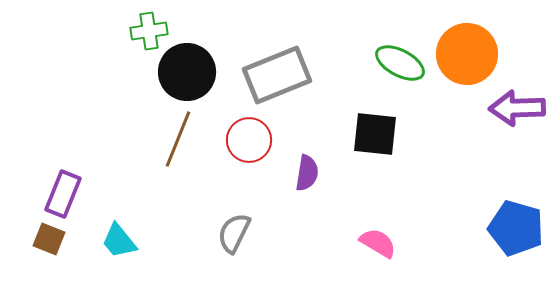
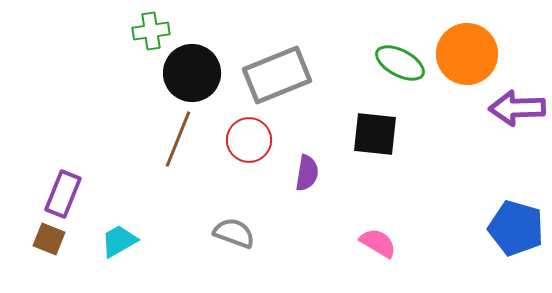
green cross: moved 2 px right
black circle: moved 5 px right, 1 px down
gray semicircle: rotated 84 degrees clockwise
cyan trapezoid: rotated 99 degrees clockwise
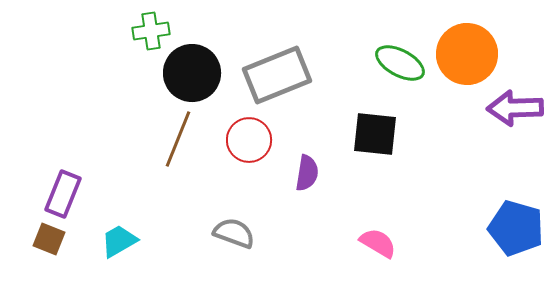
purple arrow: moved 2 px left
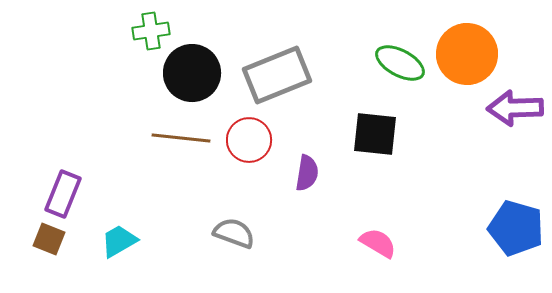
brown line: moved 3 px right, 1 px up; rotated 74 degrees clockwise
